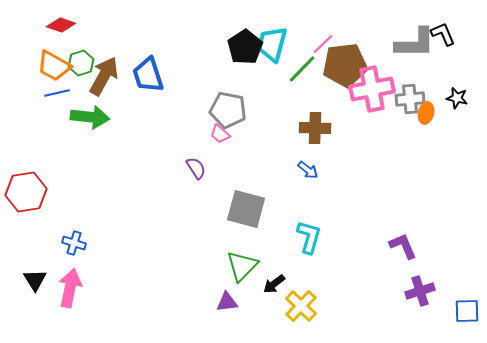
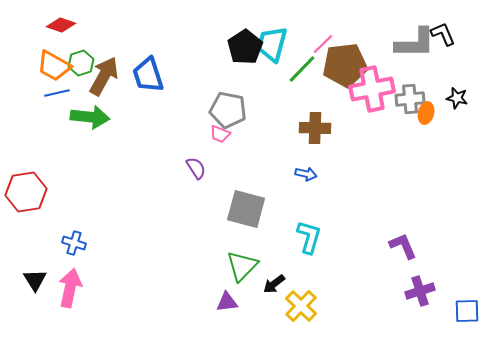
pink trapezoid: rotated 20 degrees counterclockwise
blue arrow: moved 2 px left, 4 px down; rotated 25 degrees counterclockwise
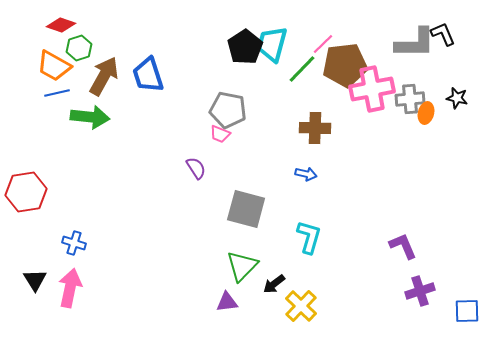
green hexagon: moved 2 px left, 15 px up
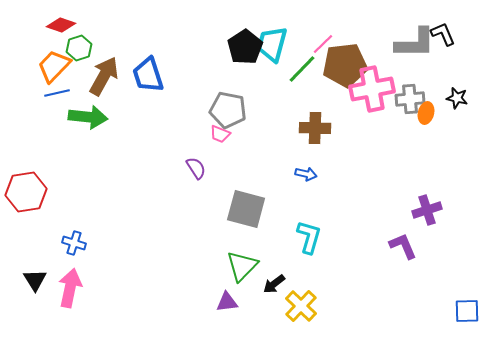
orange trapezoid: rotated 105 degrees clockwise
green arrow: moved 2 px left
purple cross: moved 7 px right, 81 px up
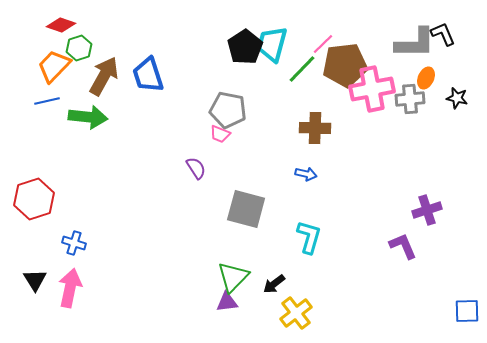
blue line: moved 10 px left, 8 px down
orange ellipse: moved 35 px up; rotated 10 degrees clockwise
red hexagon: moved 8 px right, 7 px down; rotated 9 degrees counterclockwise
green triangle: moved 9 px left, 11 px down
yellow cross: moved 5 px left, 7 px down; rotated 8 degrees clockwise
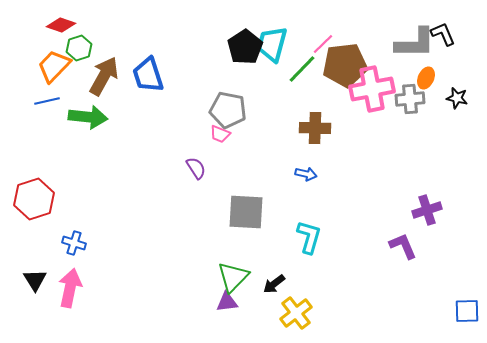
gray square: moved 3 px down; rotated 12 degrees counterclockwise
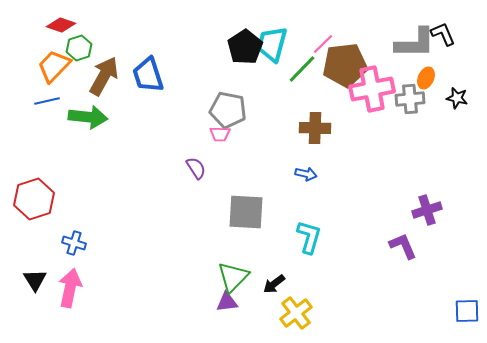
pink trapezoid: rotated 20 degrees counterclockwise
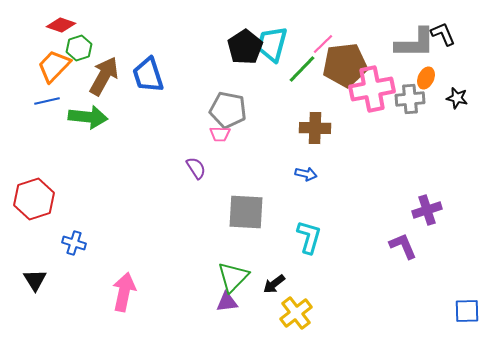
pink arrow: moved 54 px right, 4 px down
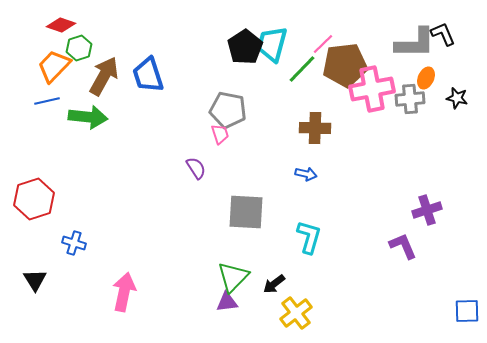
pink trapezoid: rotated 110 degrees counterclockwise
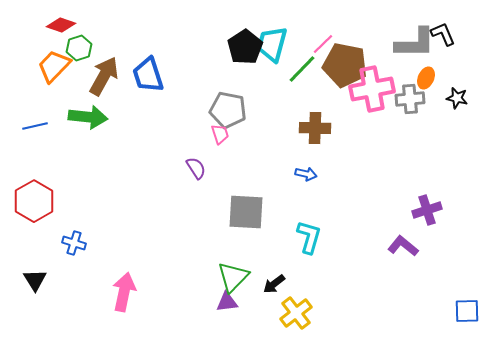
brown pentagon: rotated 18 degrees clockwise
blue line: moved 12 px left, 25 px down
red hexagon: moved 2 px down; rotated 12 degrees counterclockwise
purple L-shape: rotated 28 degrees counterclockwise
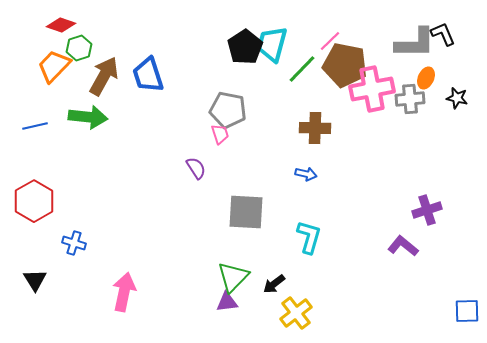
pink line: moved 7 px right, 3 px up
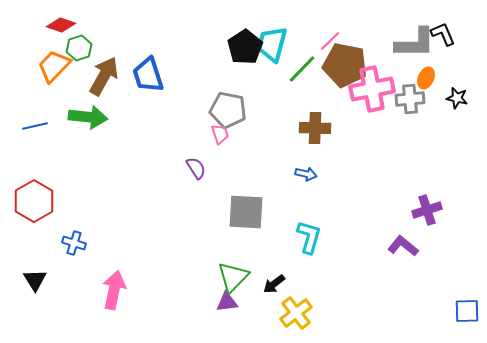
pink arrow: moved 10 px left, 2 px up
